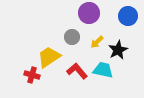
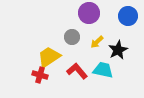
red cross: moved 8 px right
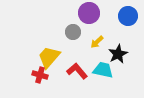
gray circle: moved 1 px right, 5 px up
black star: moved 4 px down
yellow trapezoid: rotated 15 degrees counterclockwise
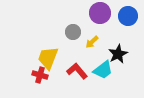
purple circle: moved 11 px right
yellow arrow: moved 5 px left
yellow trapezoid: moved 1 px left, 1 px down; rotated 20 degrees counterclockwise
cyan trapezoid: rotated 130 degrees clockwise
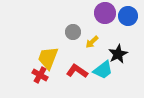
purple circle: moved 5 px right
red L-shape: rotated 15 degrees counterclockwise
red cross: rotated 14 degrees clockwise
